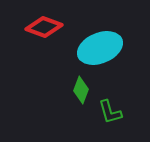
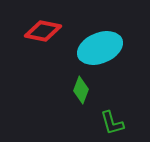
red diamond: moved 1 px left, 4 px down; rotated 9 degrees counterclockwise
green L-shape: moved 2 px right, 11 px down
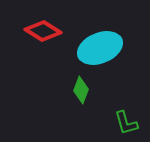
red diamond: rotated 21 degrees clockwise
green L-shape: moved 14 px right
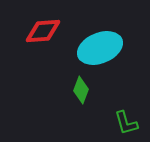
red diamond: rotated 36 degrees counterclockwise
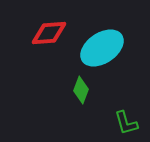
red diamond: moved 6 px right, 2 px down
cyan ellipse: moved 2 px right; rotated 12 degrees counterclockwise
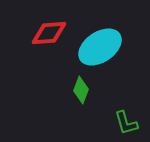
cyan ellipse: moved 2 px left, 1 px up
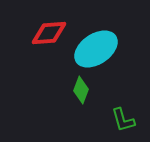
cyan ellipse: moved 4 px left, 2 px down
green L-shape: moved 3 px left, 3 px up
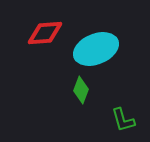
red diamond: moved 4 px left
cyan ellipse: rotated 12 degrees clockwise
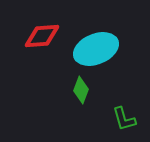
red diamond: moved 3 px left, 3 px down
green L-shape: moved 1 px right, 1 px up
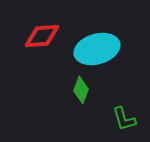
cyan ellipse: moved 1 px right; rotated 6 degrees clockwise
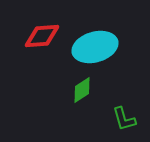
cyan ellipse: moved 2 px left, 2 px up
green diamond: moved 1 px right; rotated 36 degrees clockwise
